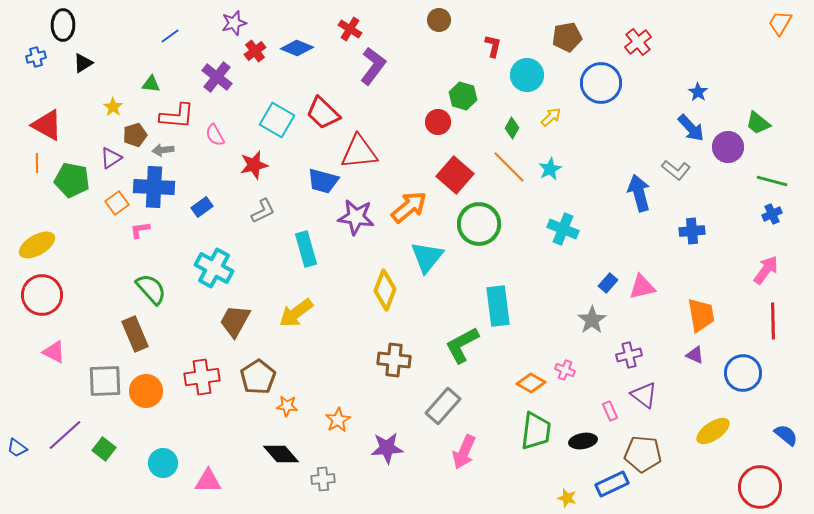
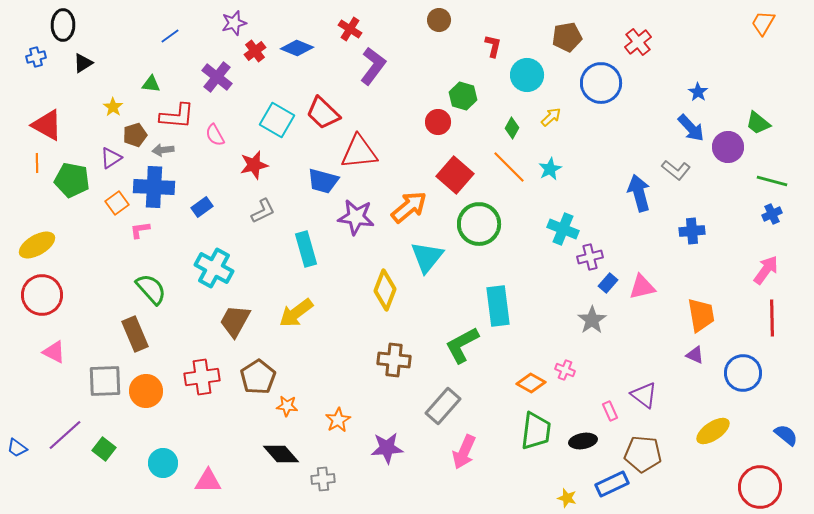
orange trapezoid at (780, 23): moved 17 px left
red line at (773, 321): moved 1 px left, 3 px up
purple cross at (629, 355): moved 39 px left, 98 px up
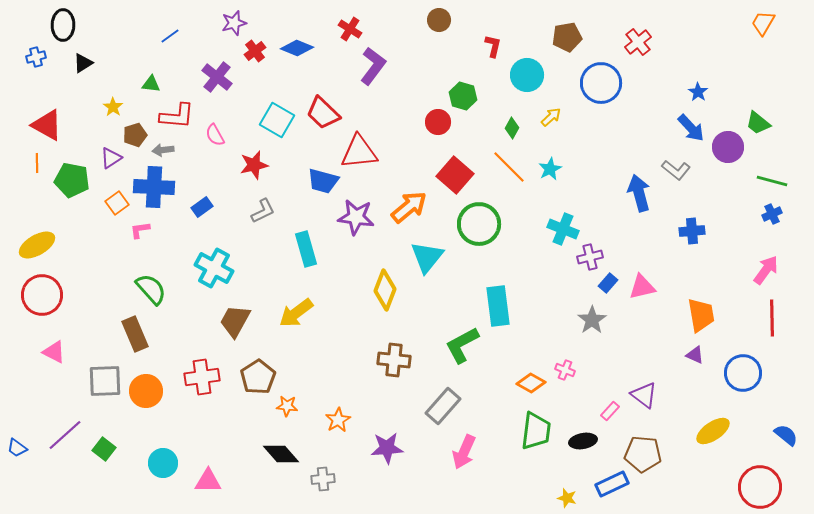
pink rectangle at (610, 411): rotated 66 degrees clockwise
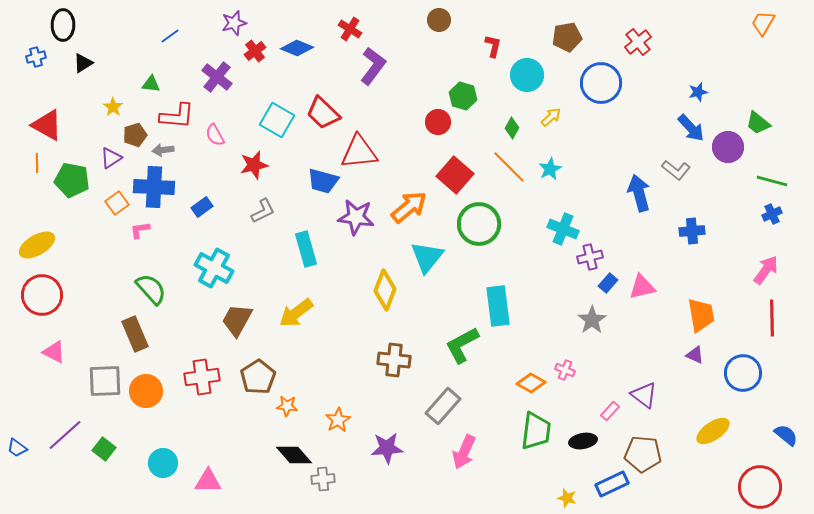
blue star at (698, 92): rotated 24 degrees clockwise
brown trapezoid at (235, 321): moved 2 px right, 1 px up
black diamond at (281, 454): moved 13 px right, 1 px down
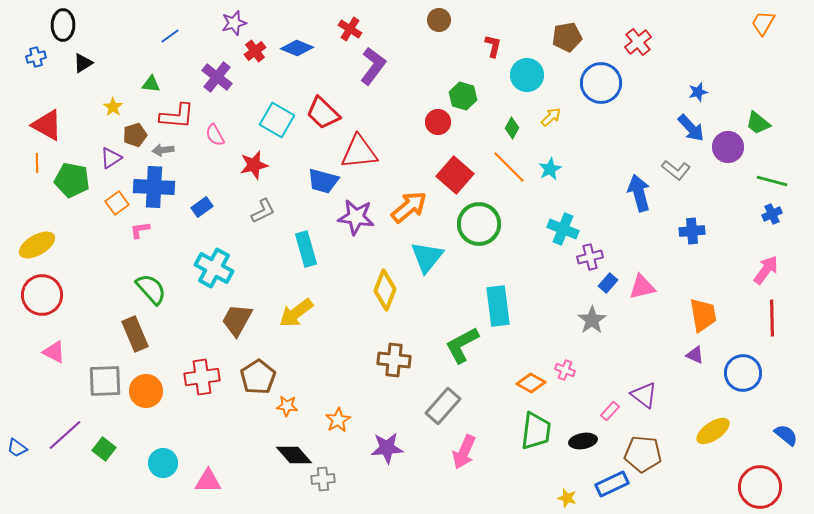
orange trapezoid at (701, 315): moved 2 px right
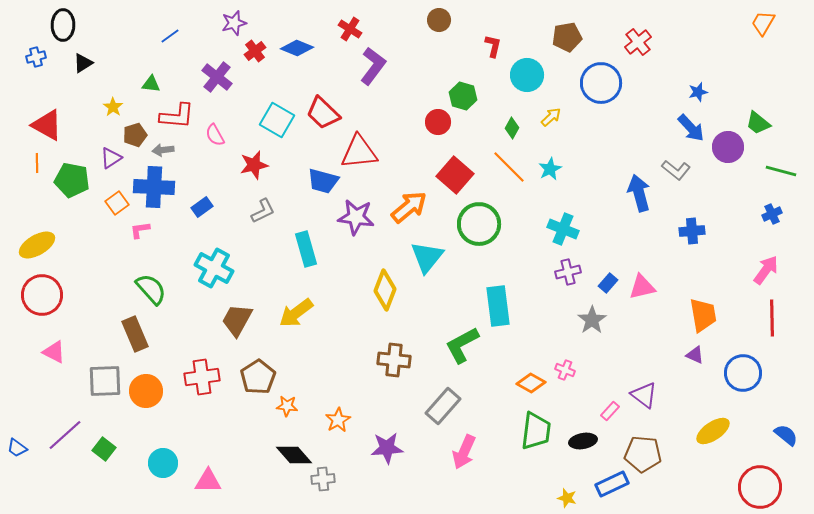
green line at (772, 181): moved 9 px right, 10 px up
purple cross at (590, 257): moved 22 px left, 15 px down
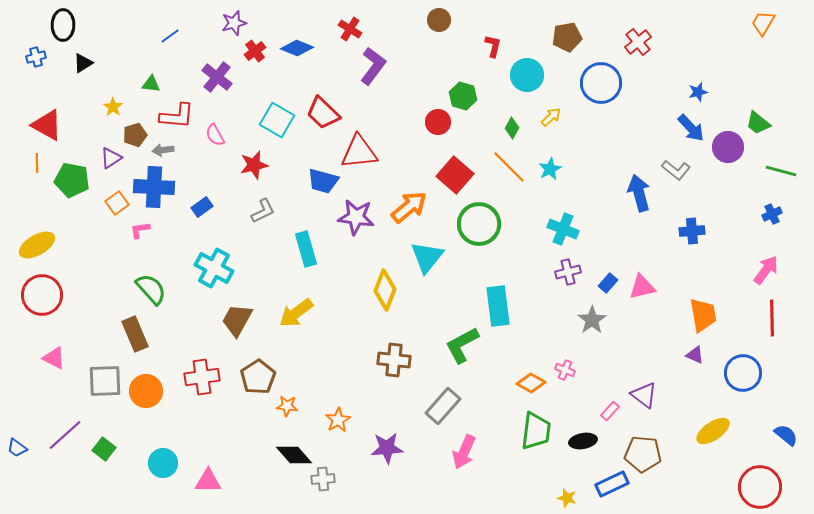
pink triangle at (54, 352): moved 6 px down
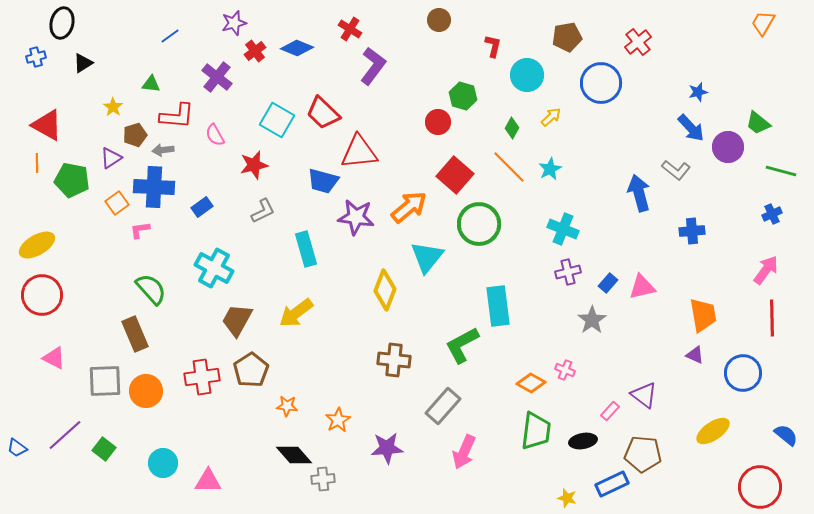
black ellipse at (63, 25): moved 1 px left, 2 px up; rotated 12 degrees clockwise
brown pentagon at (258, 377): moved 7 px left, 7 px up
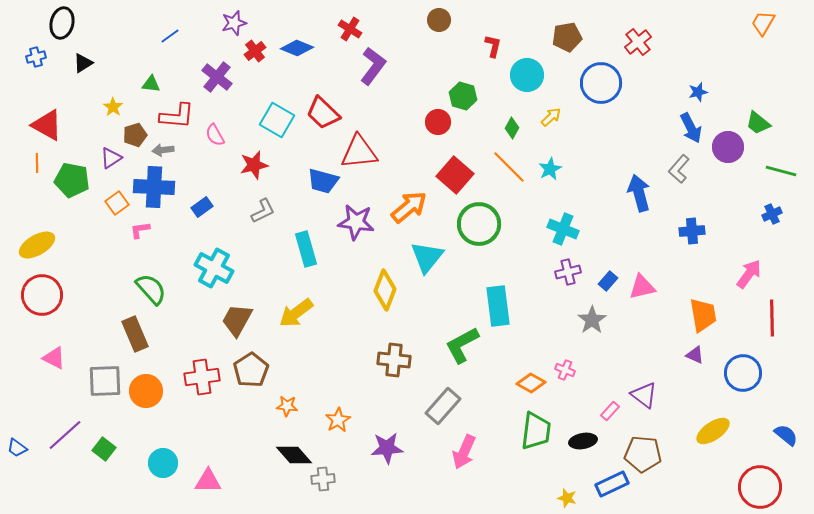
blue arrow at (691, 128): rotated 16 degrees clockwise
gray L-shape at (676, 170): moved 3 px right, 1 px up; rotated 92 degrees clockwise
purple star at (356, 217): moved 5 px down
pink arrow at (766, 270): moved 17 px left, 4 px down
blue rectangle at (608, 283): moved 2 px up
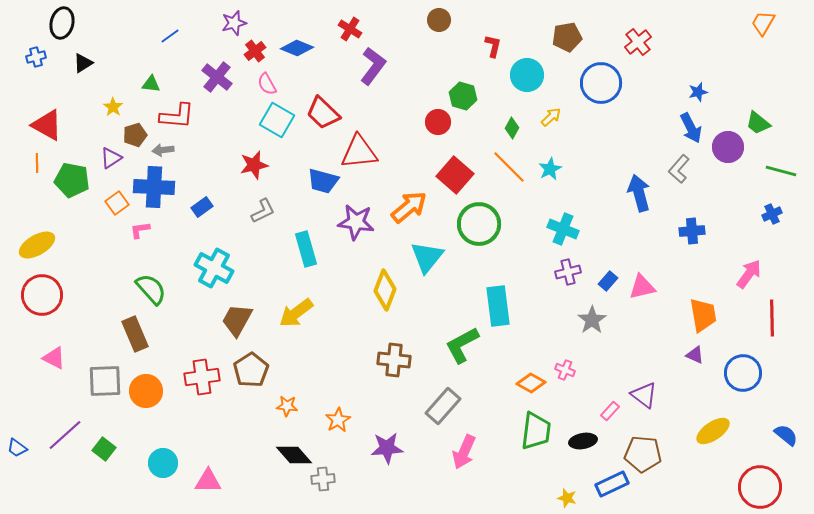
pink semicircle at (215, 135): moved 52 px right, 51 px up
